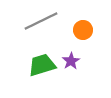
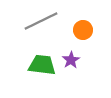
purple star: moved 1 px up
green trapezoid: rotated 24 degrees clockwise
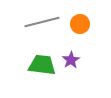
gray line: moved 1 px right, 1 px down; rotated 12 degrees clockwise
orange circle: moved 3 px left, 6 px up
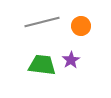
orange circle: moved 1 px right, 2 px down
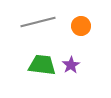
gray line: moved 4 px left
purple star: moved 5 px down
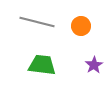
gray line: moved 1 px left; rotated 28 degrees clockwise
purple star: moved 23 px right
